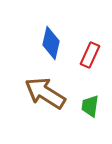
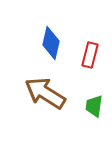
red rectangle: rotated 10 degrees counterclockwise
green trapezoid: moved 4 px right
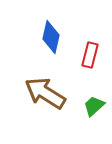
blue diamond: moved 6 px up
green trapezoid: rotated 40 degrees clockwise
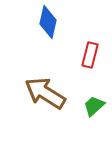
blue diamond: moved 3 px left, 15 px up
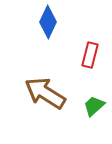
blue diamond: rotated 12 degrees clockwise
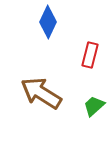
brown arrow: moved 4 px left
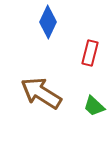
red rectangle: moved 2 px up
green trapezoid: rotated 95 degrees counterclockwise
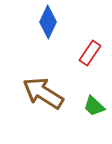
red rectangle: rotated 20 degrees clockwise
brown arrow: moved 2 px right
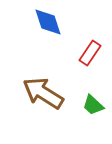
blue diamond: rotated 44 degrees counterclockwise
green trapezoid: moved 1 px left, 1 px up
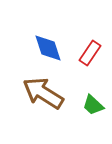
blue diamond: moved 26 px down
